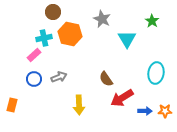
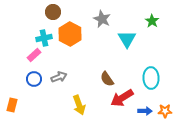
orange hexagon: rotated 15 degrees clockwise
cyan ellipse: moved 5 px left, 5 px down; rotated 10 degrees counterclockwise
brown semicircle: moved 1 px right
yellow arrow: rotated 18 degrees counterclockwise
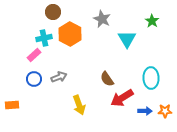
orange rectangle: rotated 72 degrees clockwise
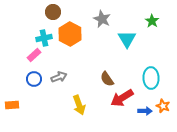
orange star: moved 2 px left, 5 px up; rotated 24 degrees clockwise
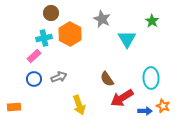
brown circle: moved 2 px left, 1 px down
pink rectangle: moved 1 px down
orange rectangle: moved 2 px right, 2 px down
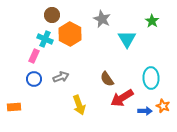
brown circle: moved 1 px right, 2 px down
cyan cross: moved 1 px right, 1 px down; rotated 35 degrees clockwise
pink rectangle: rotated 24 degrees counterclockwise
gray arrow: moved 2 px right
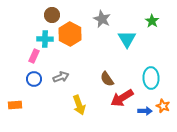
cyan cross: rotated 21 degrees counterclockwise
orange rectangle: moved 1 px right, 2 px up
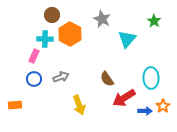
green star: moved 2 px right
cyan triangle: rotated 12 degrees clockwise
red arrow: moved 2 px right
orange star: rotated 16 degrees clockwise
